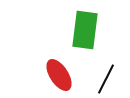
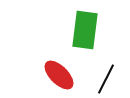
red ellipse: rotated 12 degrees counterclockwise
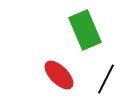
green rectangle: rotated 30 degrees counterclockwise
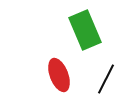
red ellipse: rotated 24 degrees clockwise
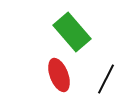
green rectangle: moved 13 px left, 2 px down; rotated 18 degrees counterclockwise
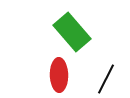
red ellipse: rotated 20 degrees clockwise
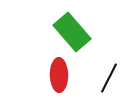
black line: moved 3 px right, 1 px up
